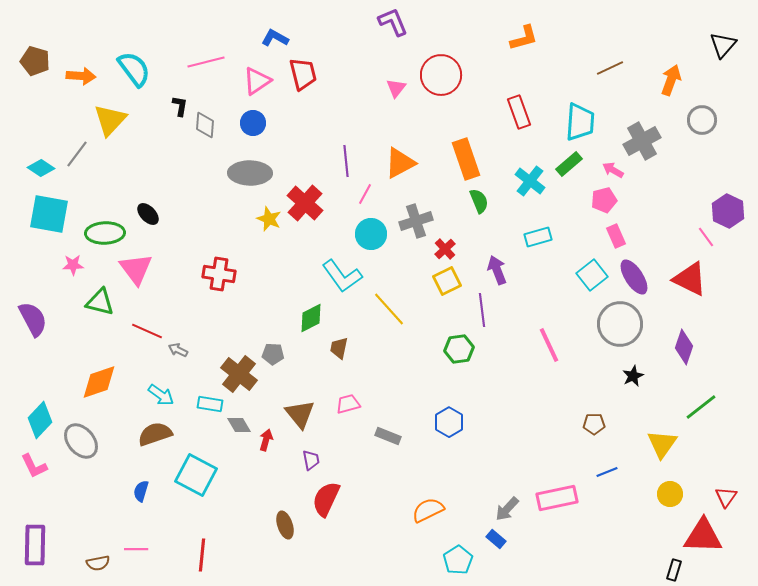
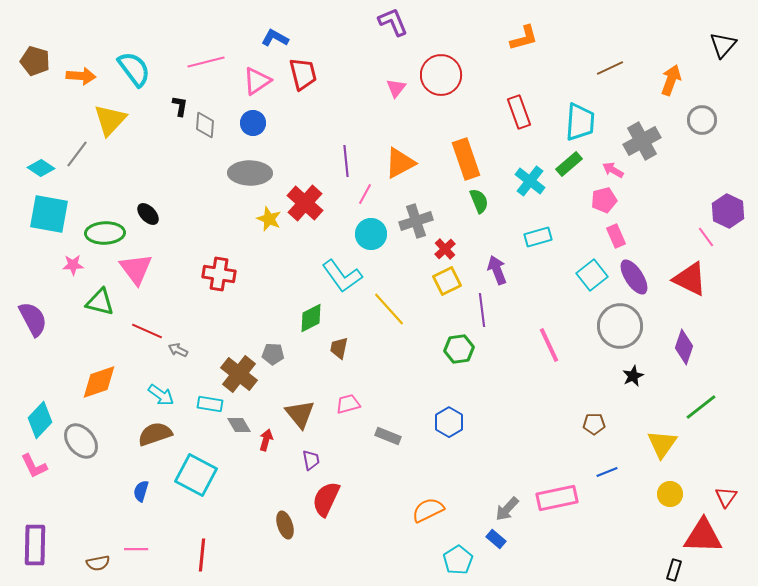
gray circle at (620, 324): moved 2 px down
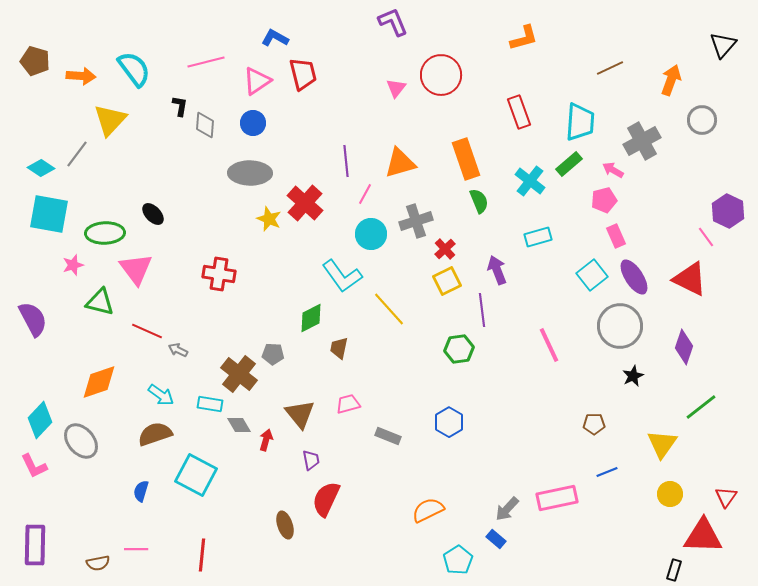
orange triangle at (400, 163): rotated 12 degrees clockwise
black ellipse at (148, 214): moved 5 px right
pink star at (73, 265): rotated 15 degrees counterclockwise
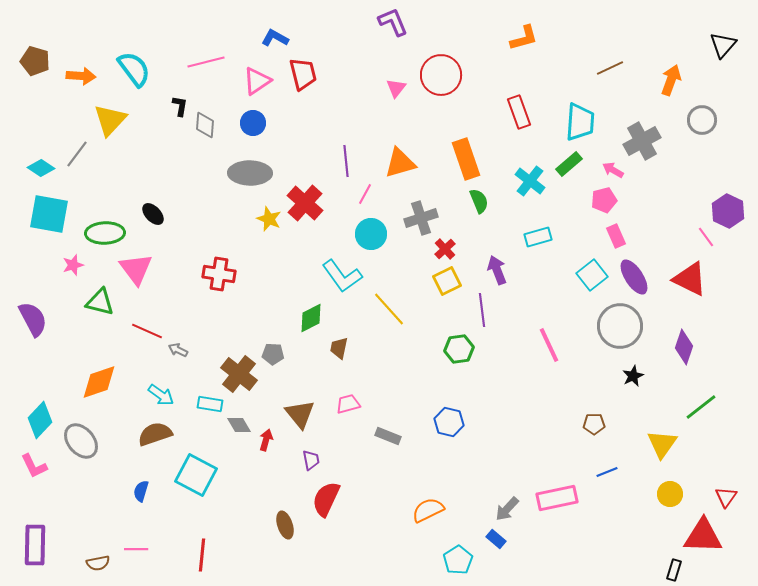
gray cross at (416, 221): moved 5 px right, 3 px up
blue hexagon at (449, 422): rotated 16 degrees counterclockwise
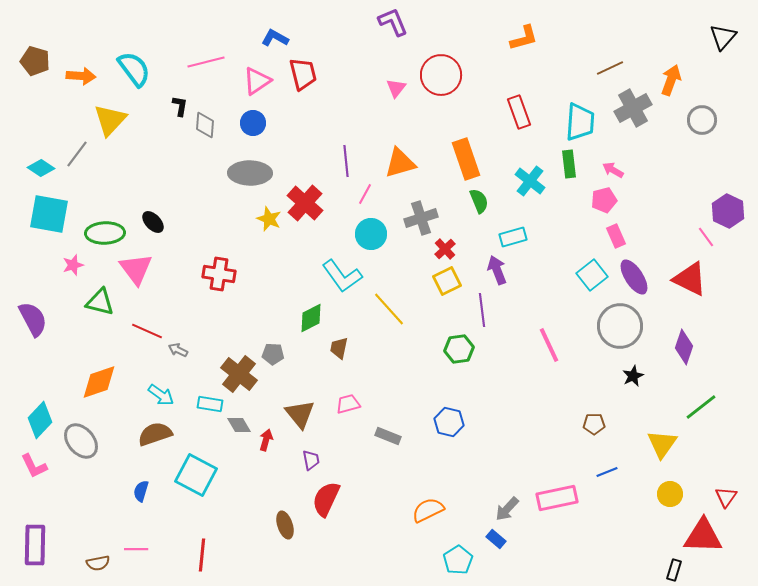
black triangle at (723, 45): moved 8 px up
gray cross at (642, 141): moved 9 px left, 33 px up
green rectangle at (569, 164): rotated 56 degrees counterclockwise
black ellipse at (153, 214): moved 8 px down
cyan rectangle at (538, 237): moved 25 px left
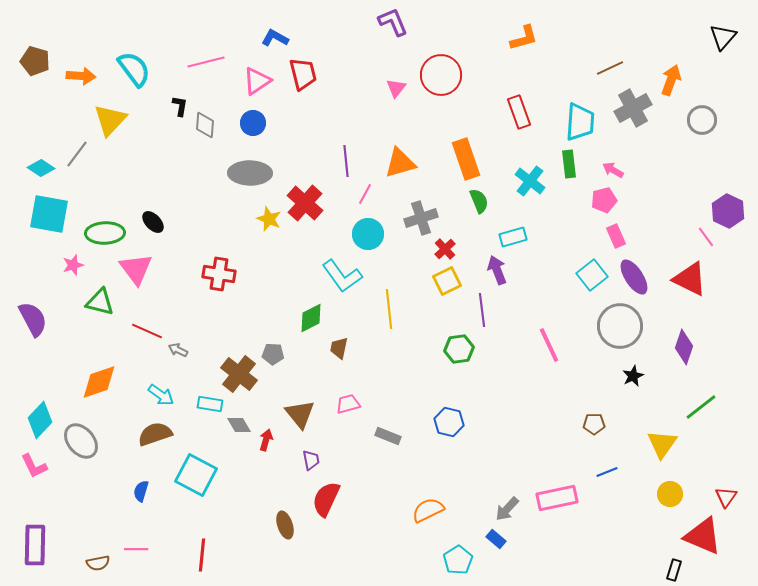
cyan circle at (371, 234): moved 3 px left
yellow line at (389, 309): rotated 36 degrees clockwise
red triangle at (703, 536): rotated 21 degrees clockwise
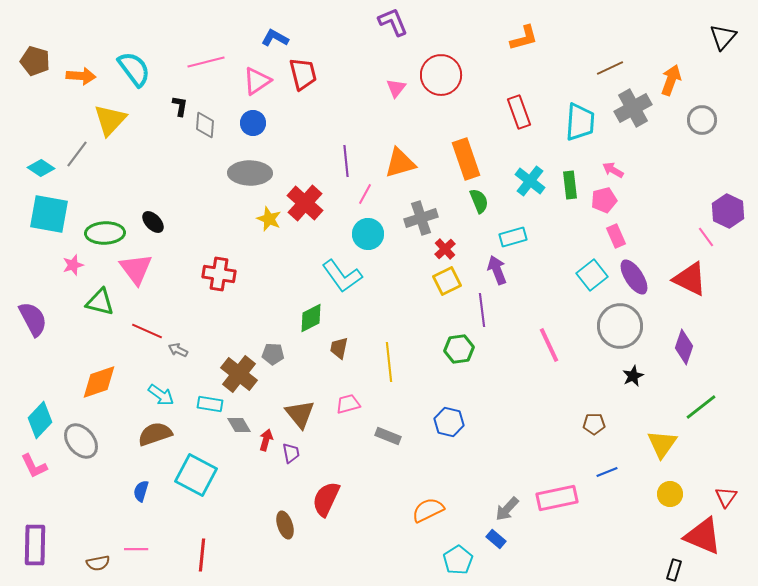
green rectangle at (569, 164): moved 1 px right, 21 px down
yellow line at (389, 309): moved 53 px down
purple trapezoid at (311, 460): moved 20 px left, 7 px up
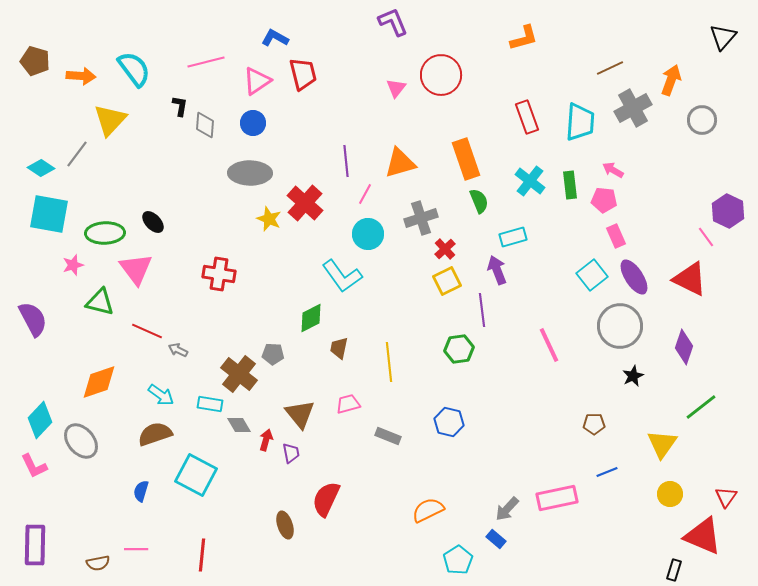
red rectangle at (519, 112): moved 8 px right, 5 px down
pink pentagon at (604, 200): rotated 20 degrees clockwise
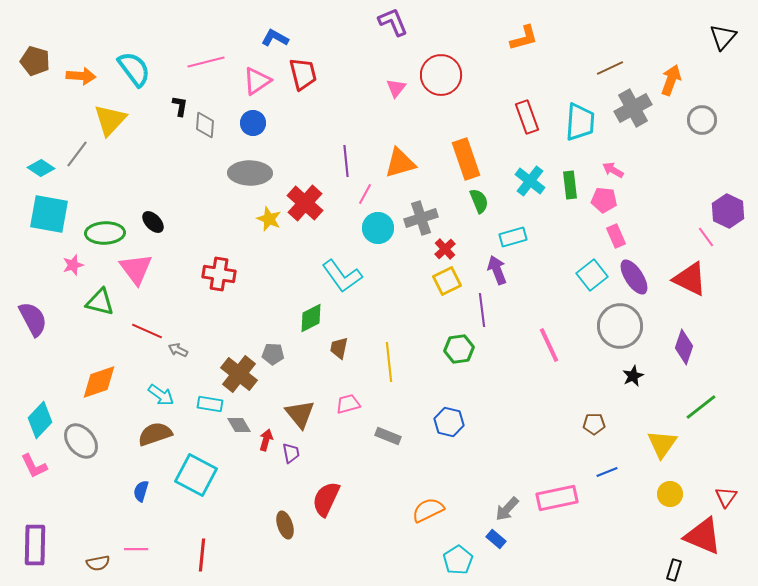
cyan circle at (368, 234): moved 10 px right, 6 px up
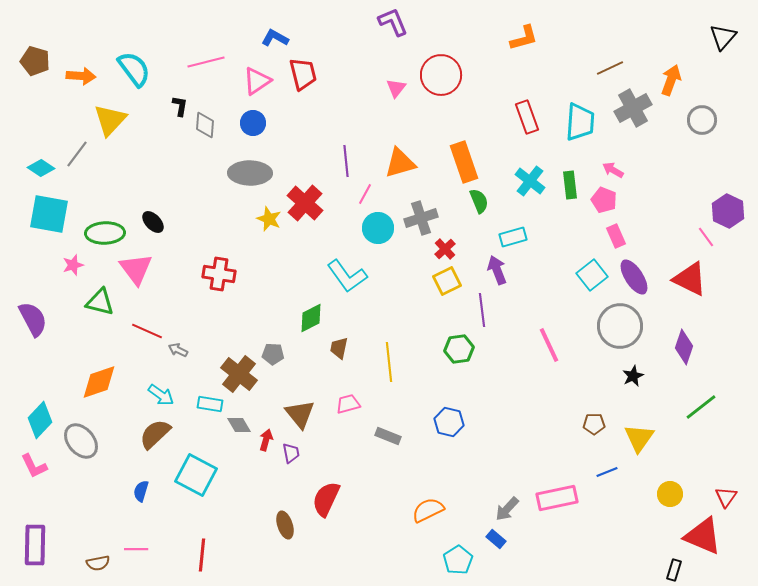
orange rectangle at (466, 159): moved 2 px left, 3 px down
pink pentagon at (604, 200): rotated 15 degrees clockwise
cyan L-shape at (342, 276): moved 5 px right
brown semicircle at (155, 434): rotated 24 degrees counterclockwise
yellow triangle at (662, 444): moved 23 px left, 6 px up
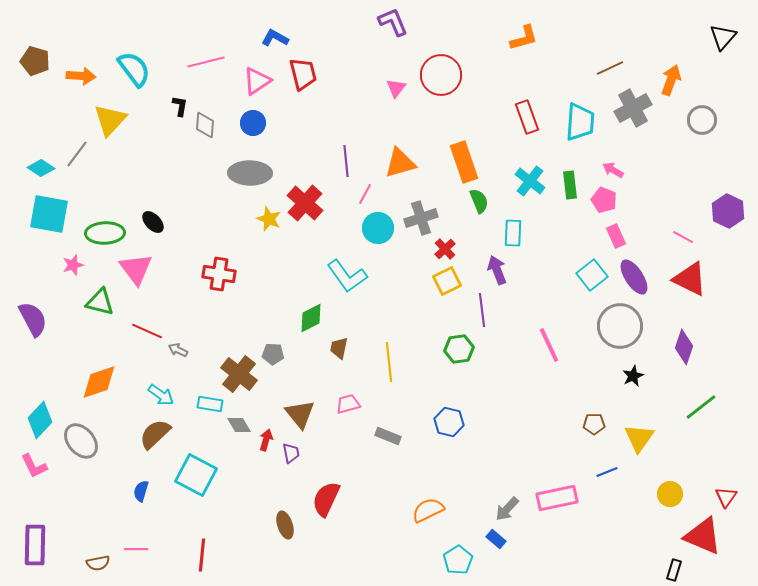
cyan rectangle at (513, 237): moved 4 px up; rotated 72 degrees counterclockwise
pink line at (706, 237): moved 23 px left; rotated 25 degrees counterclockwise
